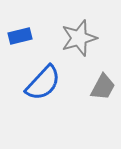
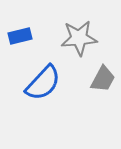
gray star: rotated 12 degrees clockwise
gray trapezoid: moved 8 px up
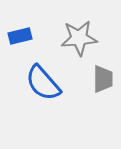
gray trapezoid: rotated 28 degrees counterclockwise
blue semicircle: rotated 96 degrees clockwise
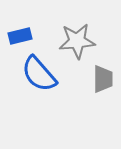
gray star: moved 2 px left, 3 px down
blue semicircle: moved 4 px left, 9 px up
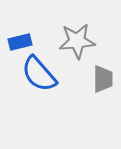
blue rectangle: moved 6 px down
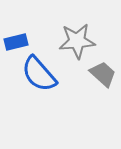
blue rectangle: moved 4 px left
gray trapezoid: moved 5 px up; rotated 48 degrees counterclockwise
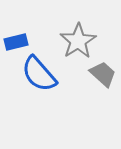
gray star: moved 1 px right; rotated 27 degrees counterclockwise
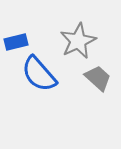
gray star: rotated 6 degrees clockwise
gray trapezoid: moved 5 px left, 4 px down
